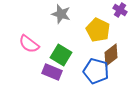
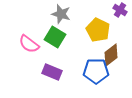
green square: moved 6 px left, 18 px up
blue pentagon: rotated 15 degrees counterclockwise
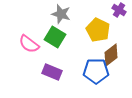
purple cross: moved 1 px left
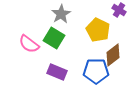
gray star: rotated 24 degrees clockwise
green square: moved 1 px left, 1 px down
brown diamond: moved 2 px right
purple rectangle: moved 5 px right
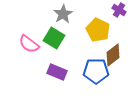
gray star: moved 2 px right
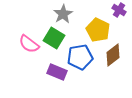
blue pentagon: moved 16 px left, 14 px up; rotated 10 degrees counterclockwise
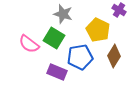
gray star: rotated 24 degrees counterclockwise
brown diamond: moved 1 px right, 1 px down; rotated 20 degrees counterclockwise
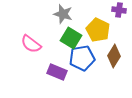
purple cross: rotated 24 degrees counterclockwise
green square: moved 17 px right
pink semicircle: moved 2 px right
blue pentagon: moved 2 px right, 1 px down
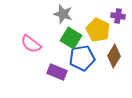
purple cross: moved 1 px left, 6 px down
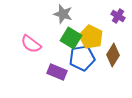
purple cross: rotated 24 degrees clockwise
yellow pentagon: moved 7 px left, 7 px down
brown diamond: moved 1 px left, 1 px up
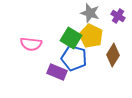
gray star: moved 27 px right, 1 px up
yellow pentagon: moved 1 px up
pink semicircle: rotated 30 degrees counterclockwise
blue pentagon: moved 8 px left; rotated 25 degrees clockwise
